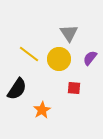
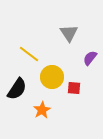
yellow circle: moved 7 px left, 18 px down
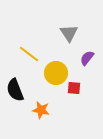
purple semicircle: moved 3 px left
yellow circle: moved 4 px right, 4 px up
black semicircle: moved 2 px left, 1 px down; rotated 125 degrees clockwise
orange star: moved 1 px left; rotated 30 degrees counterclockwise
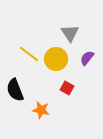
gray triangle: moved 1 px right
yellow circle: moved 14 px up
red square: moved 7 px left; rotated 24 degrees clockwise
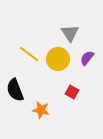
yellow circle: moved 2 px right
red square: moved 5 px right, 4 px down
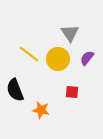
red square: rotated 24 degrees counterclockwise
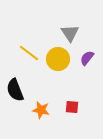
yellow line: moved 1 px up
red square: moved 15 px down
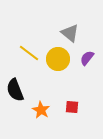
gray triangle: rotated 18 degrees counterclockwise
orange star: rotated 18 degrees clockwise
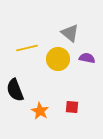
yellow line: moved 2 px left, 5 px up; rotated 50 degrees counterclockwise
purple semicircle: rotated 63 degrees clockwise
orange star: moved 1 px left, 1 px down
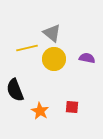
gray triangle: moved 18 px left
yellow circle: moved 4 px left
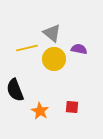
purple semicircle: moved 8 px left, 9 px up
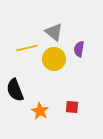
gray triangle: moved 2 px right, 1 px up
purple semicircle: rotated 91 degrees counterclockwise
